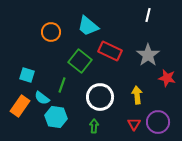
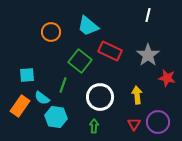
cyan square: rotated 21 degrees counterclockwise
green line: moved 1 px right
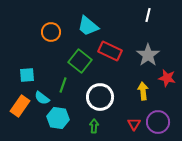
yellow arrow: moved 6 px right, 4 px up
cyan hexagon: moved 2 px right, 1 px down
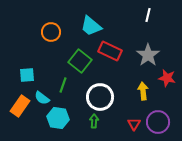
cyan trapezoid: moved 3 px right
green arrow: moved 5 px up
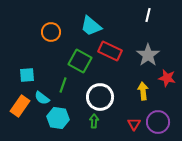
green square: rotated 10 degrees counterclockwise
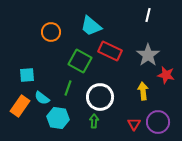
red star: moved 1 px left, 3 px up
green line: moved 5 px right, 3 px down
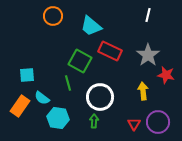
orange circle: moved 2 px right, 16 px up
green line: moved 5 px up; rotated 35 degrees counterclockwise
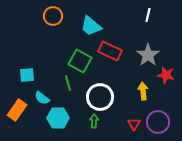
orange rectangle: moved 3 px left, 4 px down
cyan hexagon: rotated 10 degrees counterclockwise
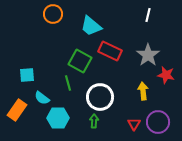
orange circle: moved 2 px up
